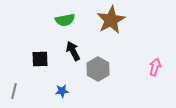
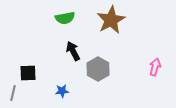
green semicircle: moved 2 px up
black square: moved 12 px left, 14 px down
gray line: moved 1 px left, 2 px down
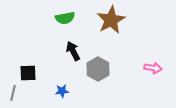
pink arrow: moved 2 px left, 1 px down; rotated 84 degrees clockwise
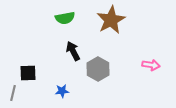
pink arrow: moved 2 px left, 3 px up
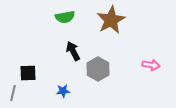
green semicircle: moved 1 px up
blue star: moved 1 px right
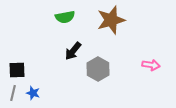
brown star: rotated 12 degrees clockwise
black arrow: rotated 114 degrees counterclockwise
black square: moved 11 px left, 3 px up
blue star: moved 30 px left, 2 px down; rotated 24 degrees clockwise
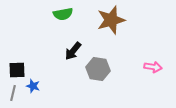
green semicircle: moved 2 px left, 3 px up
pink arrow: moved 2 px right, 2 px down
gray hexagon: rotated 20 degrees counterclockwise
blue star: moved 7 px up
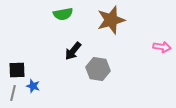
pink arrow: moved 9 px right, 20 px up
